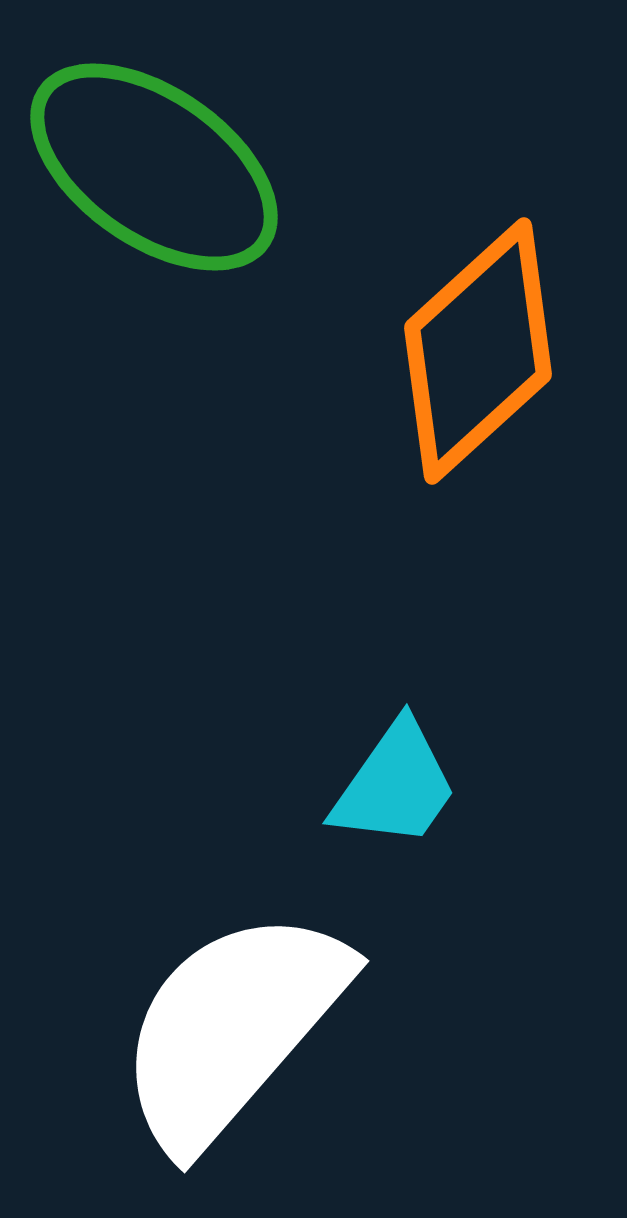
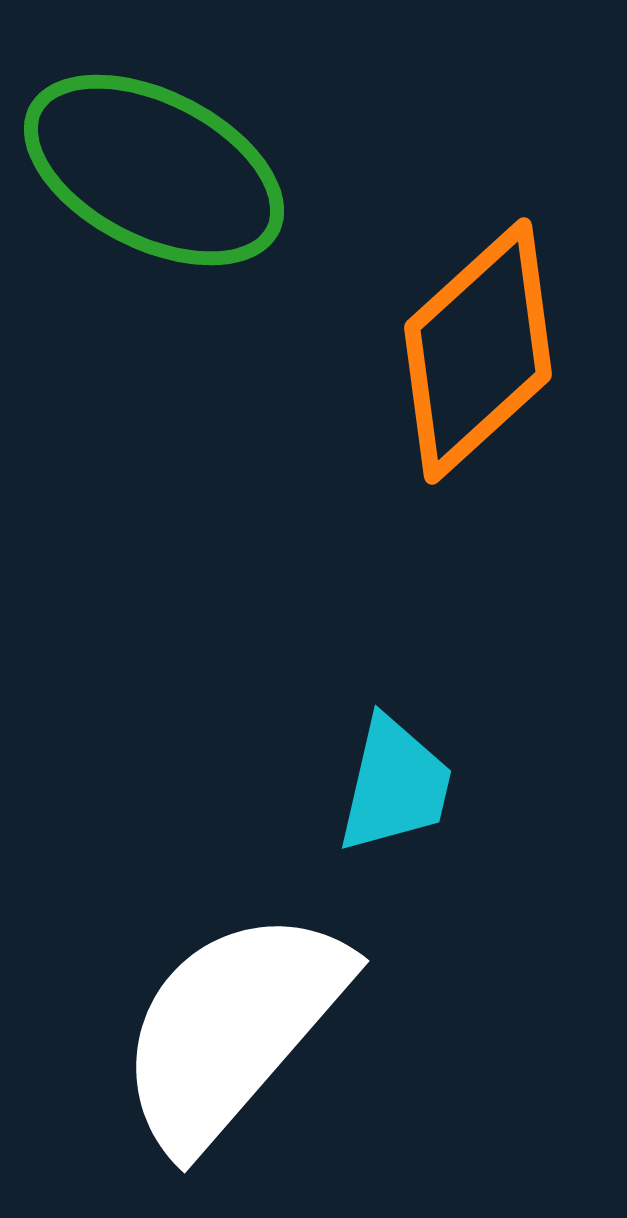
green ellipse: moved 3 px down; rotated 8 degrees counterclockwise
cyan trapezoid: rotated 22 degrees counterclockwise
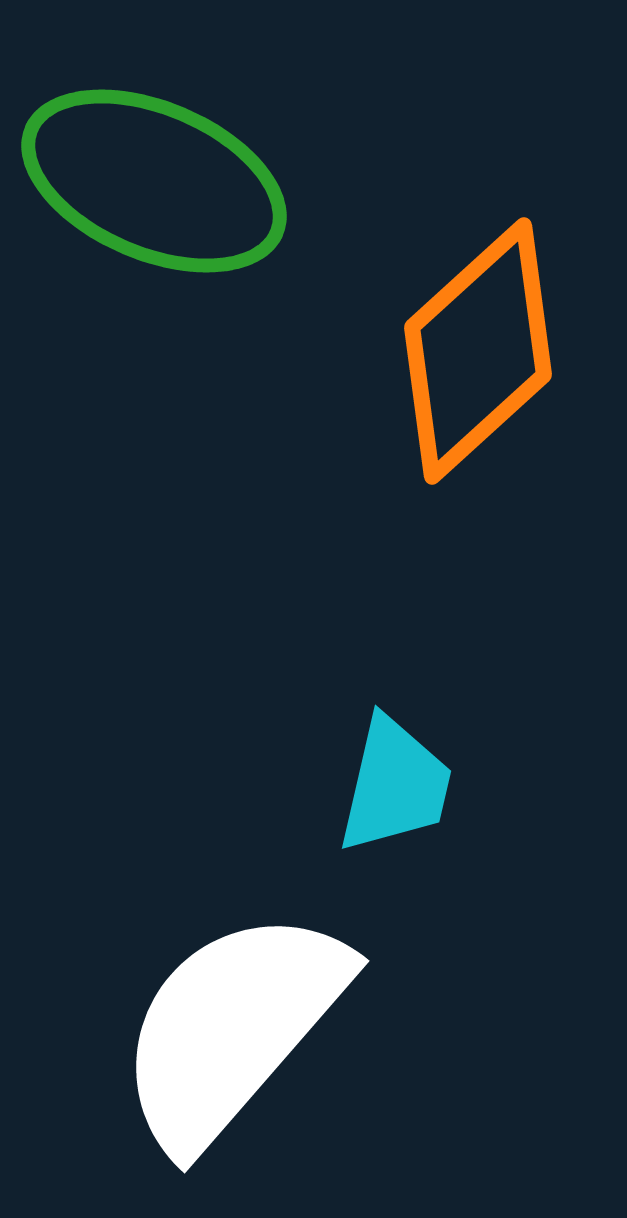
green ellipse: moved 11 px down; rotated 4 degrees counterclockwise
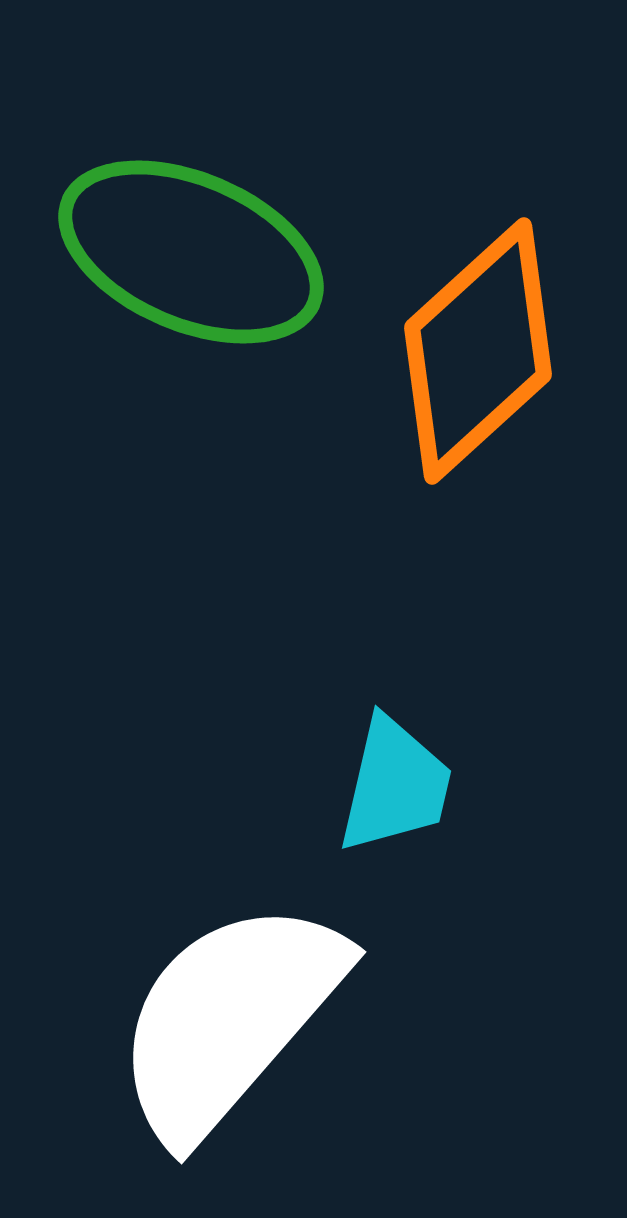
green ellipse: moved 37 px right, 71 px down
white semicircle: moved 3 px left, 9 px up
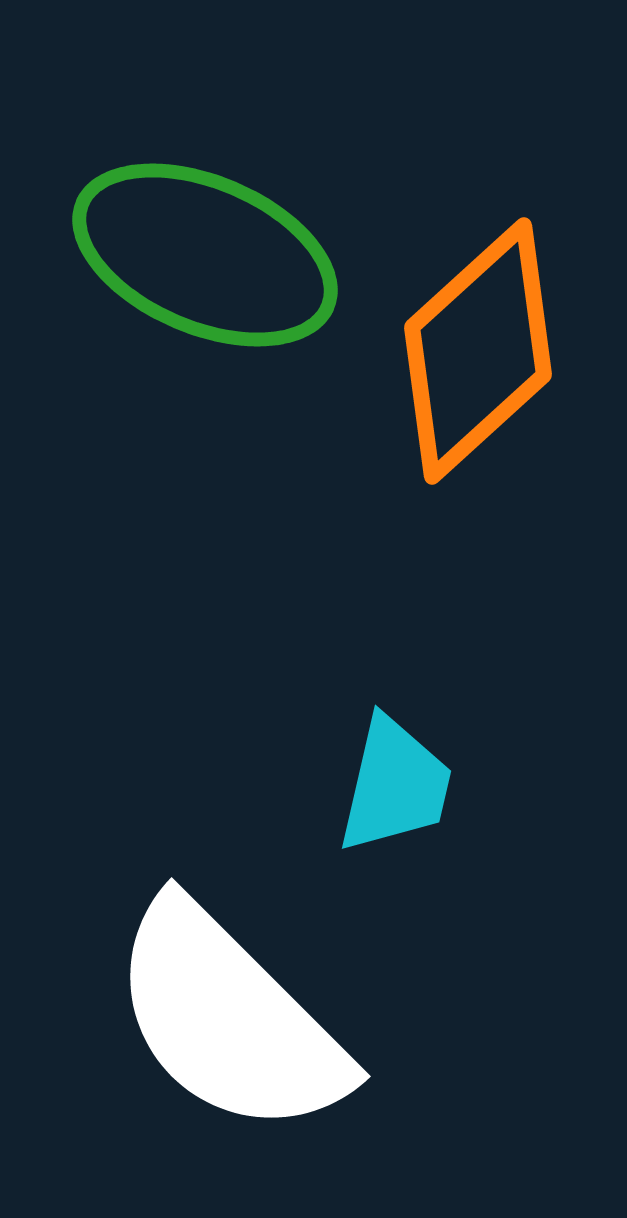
green ellipse: moved 14 px right, 3 px down
white semicircle: rotated 86 degrees counterclockwise
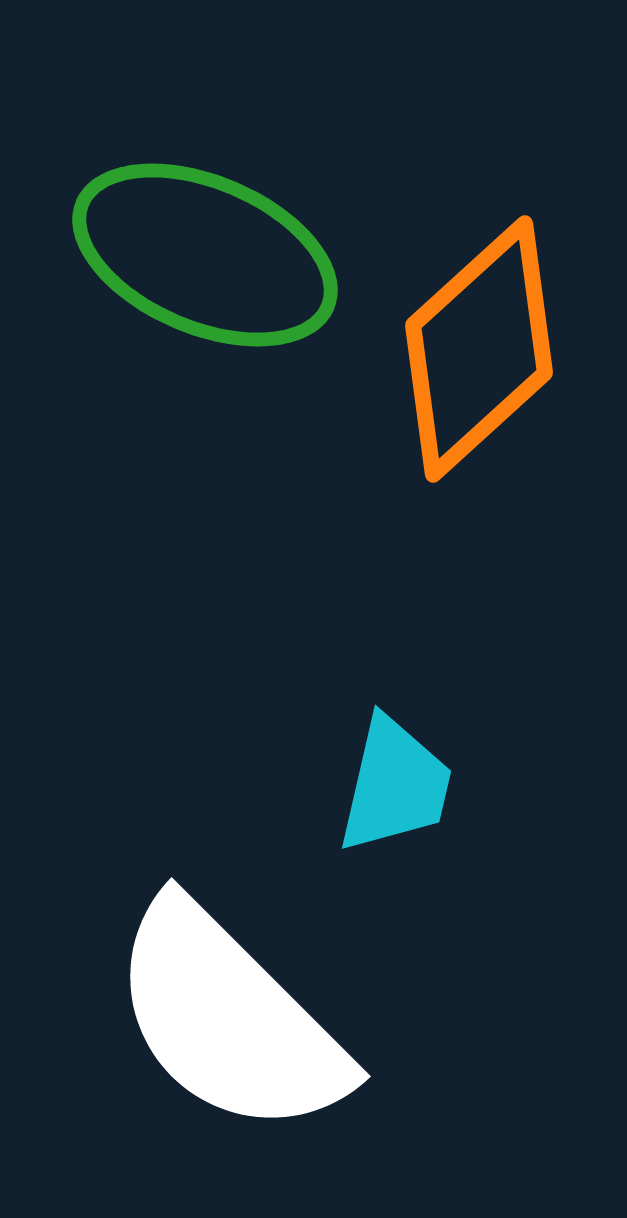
orange diamond: moved 1 px right, 2 px up
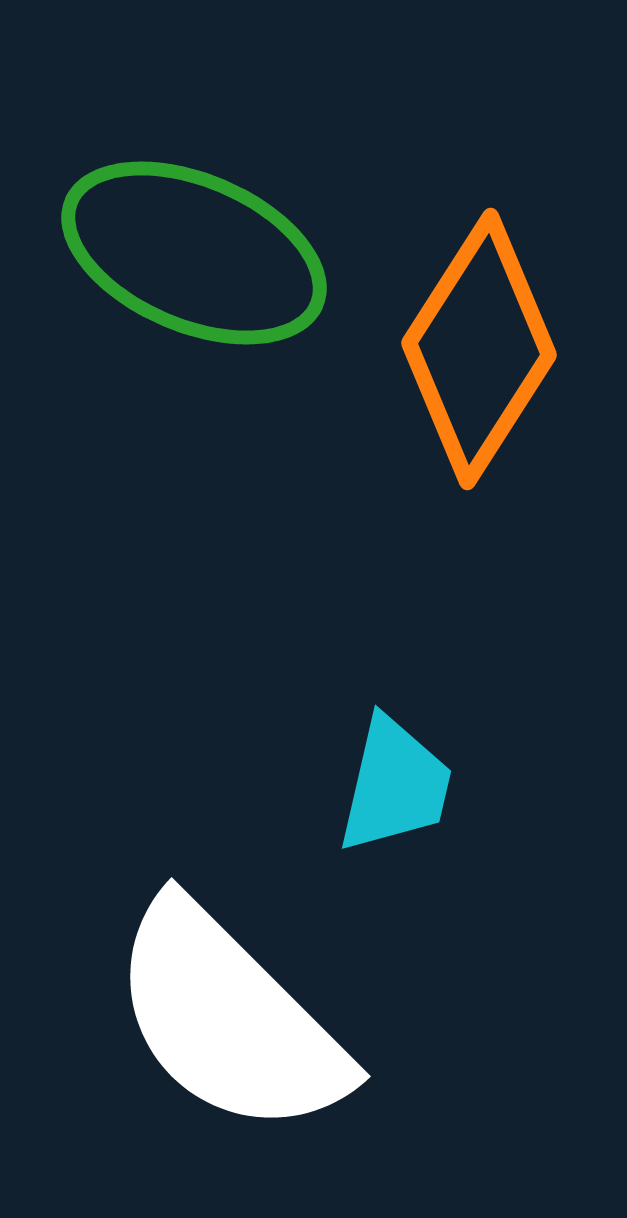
green ellipse: moved 11 px left, 2 px up
orange diamond: rotated 15 degrees counterclockwise
